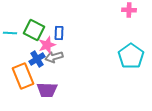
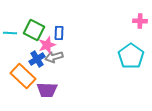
pink cross: moved 11 px right, 11 px down
orange rectangle: rotated 25 degrees counterclockwise
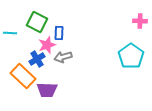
green square: moved 3 px right, 8 px up
gray arrow: moved 9 px right
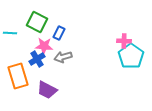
pink cross: moved 16 px left, 20 px down
blue rectangle: rotated 24 degrees clockwise
pink star: moved 3 px left, 1 px down; rotated 24 degrees clockwise
orange rectangle: moved 5 px left; rotated 30 degrees clockwise
purple trapezoid: rotated 25 degrees clockwise
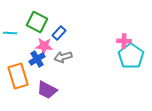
blue rectangle: rotated 16 degrees clockwise
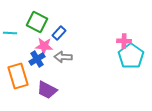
gray arrow: rotated 18 degrees clockwise
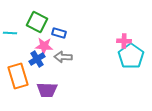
blue rectangle: rotated 64 degrees clockwise
purple trapezoid: rotated 25 degrees counterclockwise
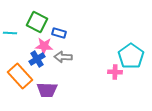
pink cross: moved 9 px left, 31 px down
orange rectangle: moved 2 px right; rotated 25 degrees counterclockwise
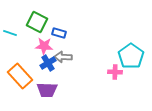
cyan line: rotated 16 degrees clockwise
blue cross: moved 11 px right, 4 px down
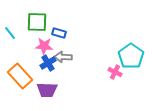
green square: rotated 25 degrees counterclockwise
cyan line: rotated 32 degrees clockwise
pink cross: rotated 24 degrees clockwise
